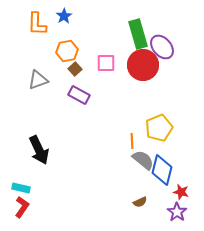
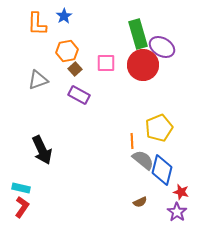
purple ellipse: rotated 20 degrees counterclockwise
black arrow: moved 3 px right
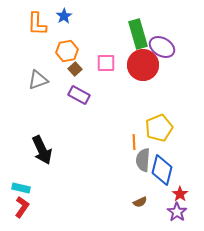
orange line: moved 2 px right, 1 px down
gray semicircle: rotated 125 degrees counterclockwise
red star: moved 1 px left, 2 px down; rotated 21 degrees clockwise
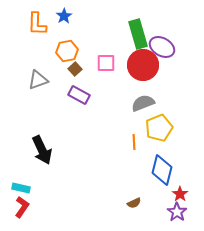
gray semicircle: moved 57 px up; rotated 65 degrees clockwise
brown semicircle: moved 6 px left, 1 px down
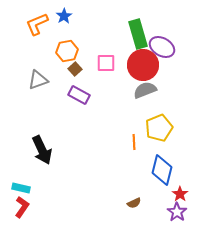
orange L-shape: rotated 65 degrees clockwise
gray semicircle: moved 2 px right, 13 px up
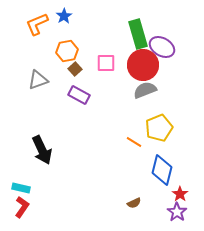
orange line: rotated 56 degrees counterclockwise
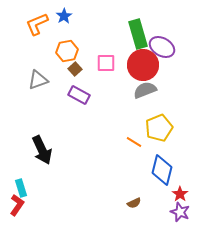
cyan rectangle: rotated 60 degrees clockwise
red L-shape: moved 5 px left, 2 px up
purple star: moved 3 px right; rotated 12 degrees counterclockwise
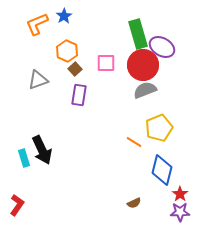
orange hexagon: rotated 25 degrees counterclockwise
purple rectangle: rotated 70 degrees clockwise
cyan rectangle: moved 3 px right, 30 px up
purple star: rotated 24 degrees counterclockwise
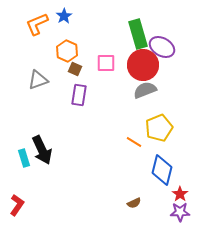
brown square: rotated 24 degrees counterclockwise
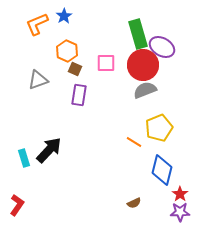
black arrow: moved 7 px right; rotated 112 degrees counterclockwise
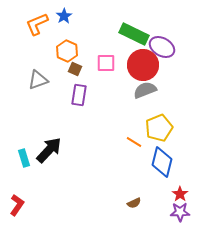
green rectangle: moved 4 px left; rotated 48 degrees counterclockwise
blue diamond: moved 8 px up
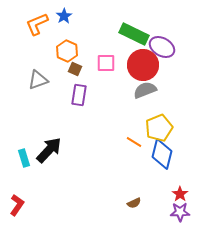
blue diamond: moved 8 px up
